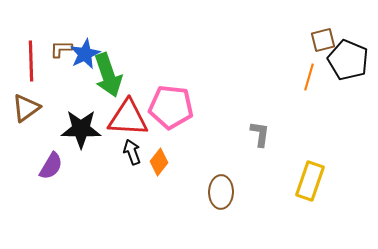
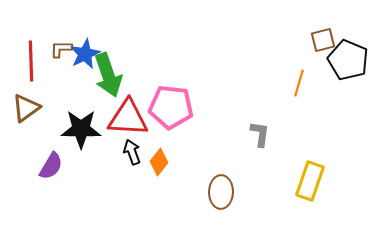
orange line: moved 10 px left, 6 px down
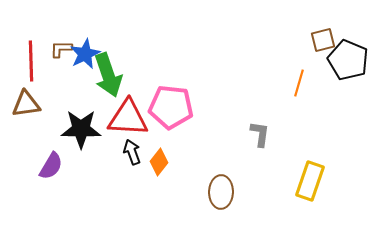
brown triangle: moved 4 px up; rotated 28 degrees clockwise
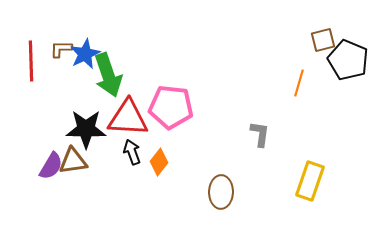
brown triangle: moved 47 px right, 57 px down
black star: moved 5 px right
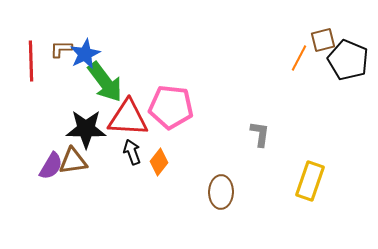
green arrow: moved 3 px left, 7 px down; rotated 18 degrees counterclockwise
orange line: moved 25 px up; rotated 12 degrees clockwise
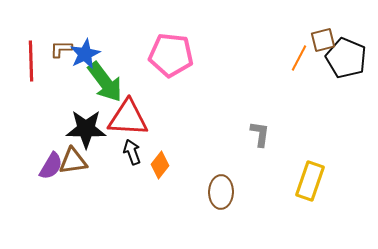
black pentagon: moved 2 px left, 2 px up
pink pentagon: moved 52 px up
orange diamond: moved 1 px right, 3 px down
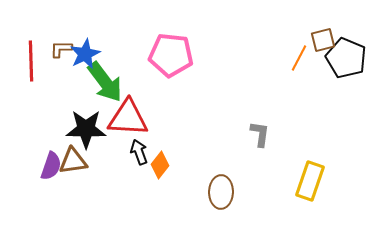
black arrow: moved 7 px right
purple semicircle: rotated 12 degrees counterclockwise
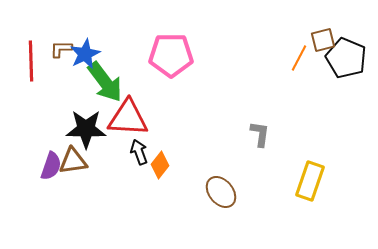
pink pentagon: rotated 6 degrees counterclockwise
brown ellipse: rotated 40 degrees counterclockwise
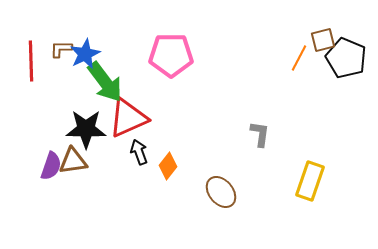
red triangle: rotated 27 degrees counterclockwise
orange diamond: moved 8 px right, 1 px down
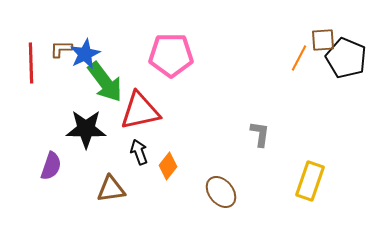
brown square: rotated 10 degrees clockwise
red line: moved 2 px down
red triangle: moved 12 px right, 7 px up; rotated 12 degrees clockwise
brown triangle: moved 38 px right, 28 px down
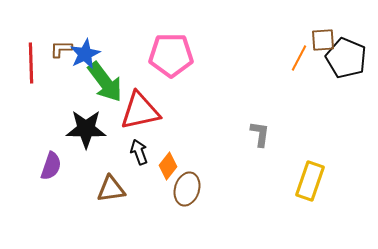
brown ellipse: moved 34 px left, 3 px up; rotated 56 degrees clockwise
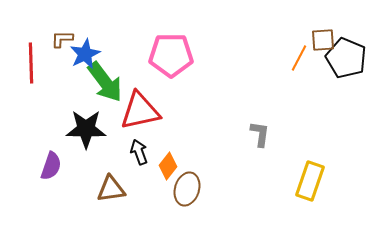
brown L-shape: moved 1 px right, 10 px up
